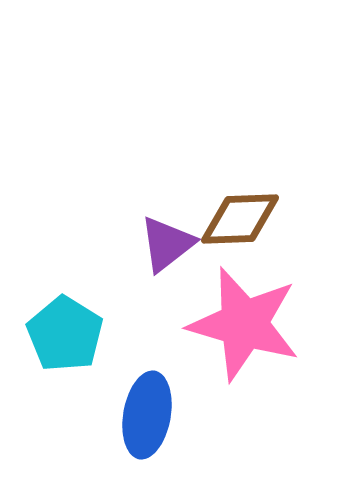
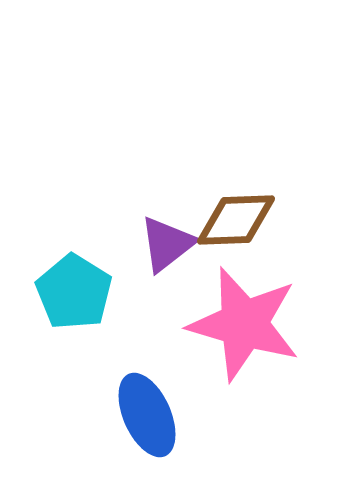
brown diamond: moved 4 px left, 1 px down
cyan pentagon: moved 9 px right, 42 px up
blue ellipse: rotated 34 degrees counterclockwise
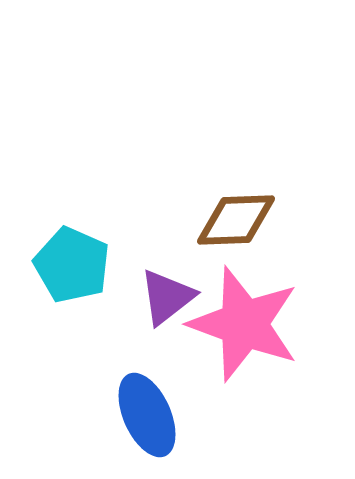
purple triangle: moved 53 px down
cyan pentagon: moved 2 px left, 27 px up; rotated 8 degrees counterclockwise
pink star: rotated 4 degrees clockwise
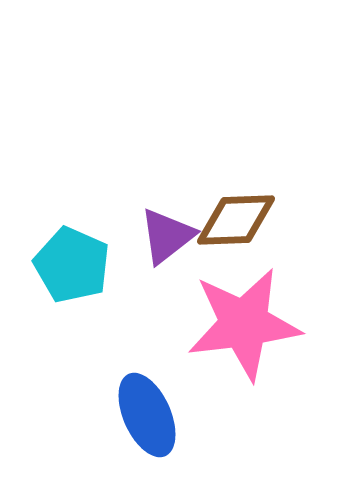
purple triangle: moved 61 px up
pink star: rotated 27 degrees counterclockwise
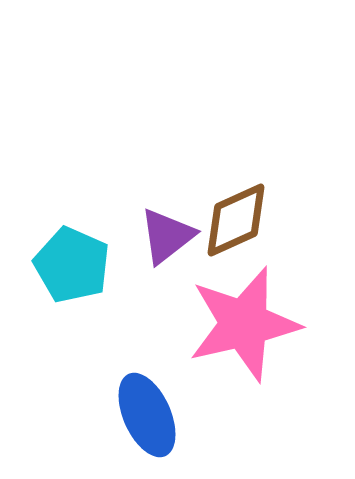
brown diamond: rotated 22 degrees counterclockwise
pink star: rotated 6 degrees counterclockwise
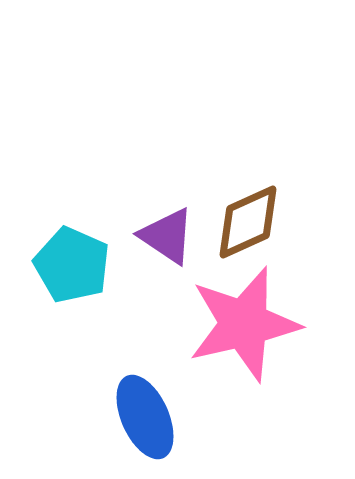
brown diamond: moved 12 px right, 2 px down
purple triangle: rotated 48 degrees counterclockwise
blue ellipse: moved 2 px left, 2 px down
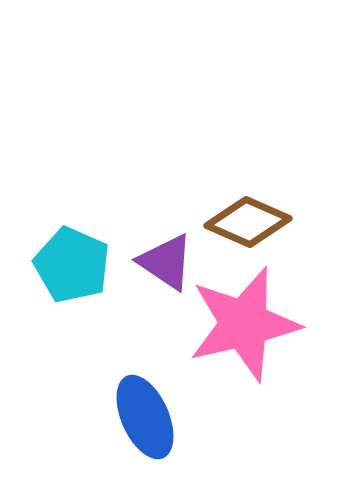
brown diamond: rotated 48 degrees clockwise
purple triangle: moved 1 px left, 26 px down
